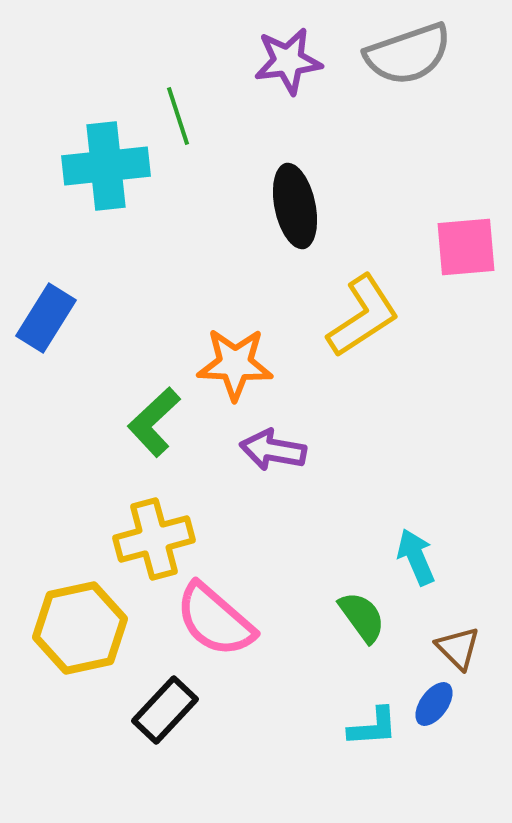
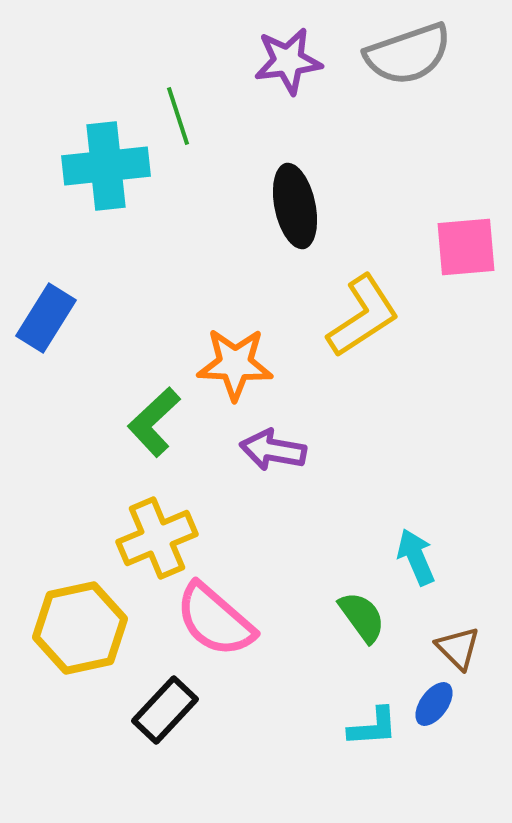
yellow cross: moved 3 px right, 1 px up; rotated 8 degrees counterclockwise
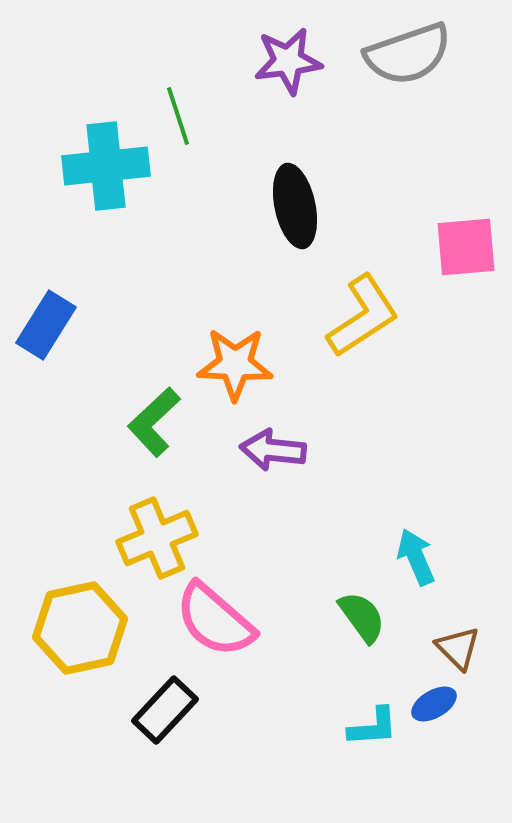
blue rectangle: moved 7 px down
purple arrow: rotated 4 degrees counterclockwise
blue ellipse: rotated 24 degrees clockwise
